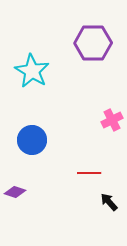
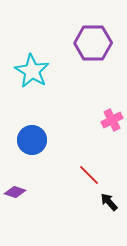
red line: moved 2 px down; rotated 45 degrees clockwise
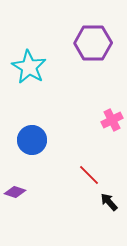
cyan star: moved 3 px left, 4 px up
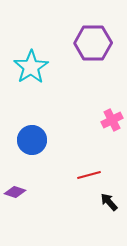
cyan star: moved 2 px right; rotated 8 degrees clockwise
red line: rotated 60 degrees counterclockwise
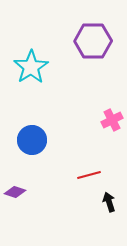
purple hexagon: moved 2 px up
black arrow: rotated 24 degrees clockwise
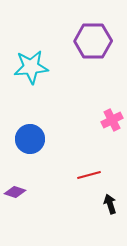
cyan star: rotated 28 degrees clockwise
blue circle: moved 2 px left, 1 px up
black arrow: moved 1 px right, 2 px down
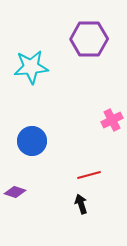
purple hexagon: moved 4 px left, 2 px up
blue circle: moved 2 px right, 2 px down
black arrow: moved 29 px left
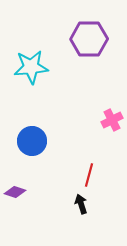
red line: rotated 60 degrees counterclockwise
